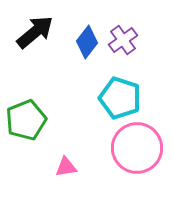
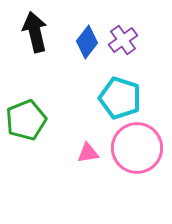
black arrow: rotated 63 degrees counterclockwise
pink triangle: moved 22 px right, 14 px up
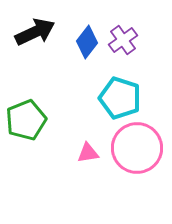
black arrow: rotated 78 degrees clockwise
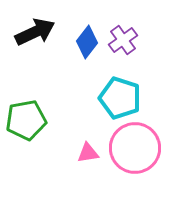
green pentagon: rotated 12 degrees clockwise
pink circle: moved 2 px left
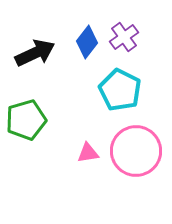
black arrow: moved 21 px down
purple cross: moved 1 px right, 3 px up
cyan pentagon: moved 8 px up; rotated 9 degrees clockwise
green pentagon: rotated 6 degrees counterclockwise
pink circle: moved 1 px right, 3 px down
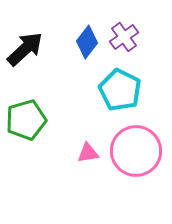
black arrow: moved 10 px left, 4 px up; rotated 18 degrees counterclockwise
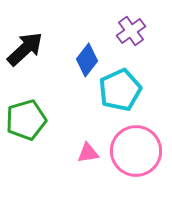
purple cross: moved 7 px right, 6 px up
blue diamond: moved 18 px down
cyan pentagon: rotated 21 degrees clockwise
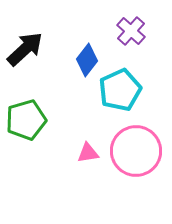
purple cross: rotated 12 degrees counterclockwise
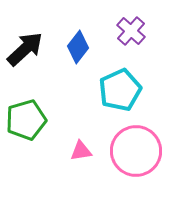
blue diamond: moved 9 px left, 13 px up
pink triangle: moved 7 px left, 2 px up
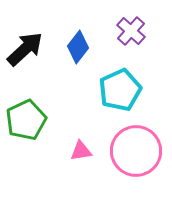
green pentagon: rotated 9 degrees counterclockwise
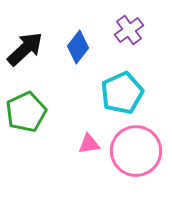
purple cross: moved 2 px left, 1 px up; rotated 12 degrees clockwise
cyan pentagon: moved 2 px right, 3 px down
green pentagon: moved 8 px up
pink triangle: moved 8 px right, 7 px up
